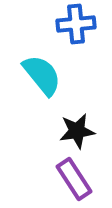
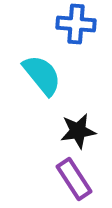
blue cross: rotated 9 degrees clockwise
black star: moved 1 px right
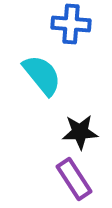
blue cross: moved 5 px left
black star: moved 2 px right, 1 px down; rotated 6 degrees clockwise
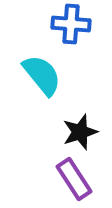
black star: rotated 15 degrees counterclockwise
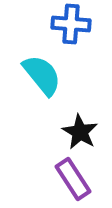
black star: rotated 24 degrees counterclockwise
purple rectangle: moved 1 px left
